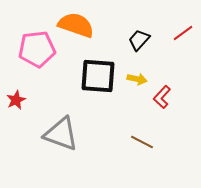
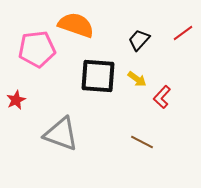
yellow arrow: rotated 24 degrees clockwise
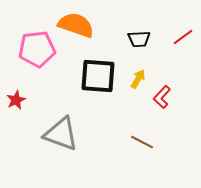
red line: moved 4 px down
black trapezoid: moved 1 px up; rotated 135 degrees counterclockwise
yellow arrow: moved 1 px right; rotated 96 degrees counterclockwise
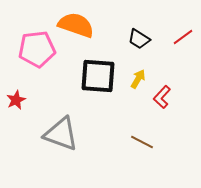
black trapezoid: rotated 35 degrees clockwise
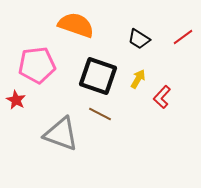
pink pentagon: moved 16 px down
black square: rotated 15 degrees clockwise
red star: rotated 18 degrees counterclockwise
brown line: moved 42 px left, 28 px up
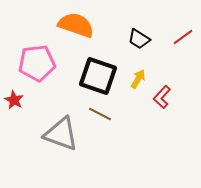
pink pentagon: moved 2 px up
red star: moved 2 px left
